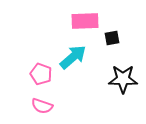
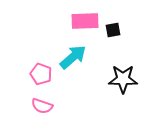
black square: moved 1 px right, 8 px up
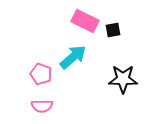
pink rectangle: rotated 28 degrees clockwise
pink semicircle: rotated 20 degrees counterclockwise
